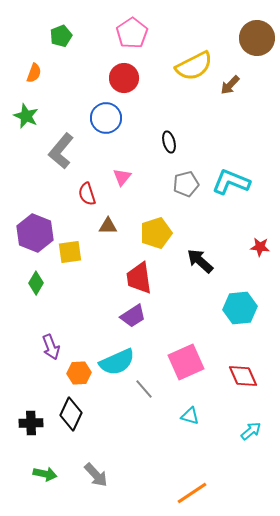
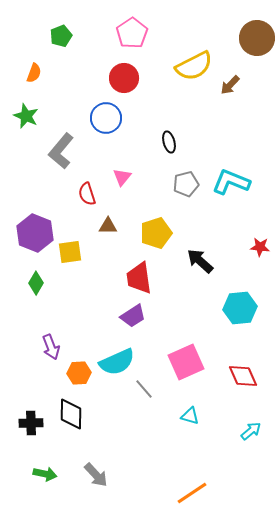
black diamond: rotated 24 degrees counterclockwise
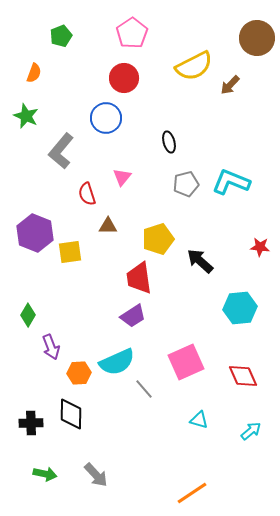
yellow pentagon: moved 2 px right, 6 px down
green diamond: moved 8 px left, 32 px down
cyan triangle: moved 9 px right, 4 px down
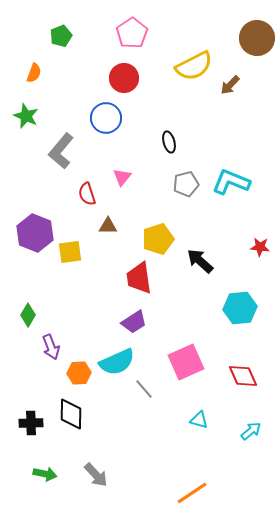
purple trapezoid: moved 1 px right, 6 px down
